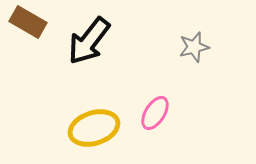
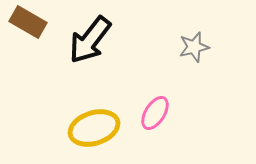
black arrow: moved 1 px right, 1 px up
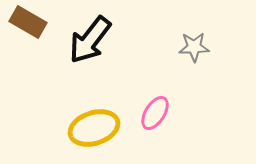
gray star: rotated 12 degrees clockwise
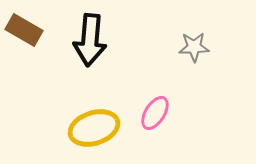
brown rectangle: moved 4 px left, 8 px down
black arrow: rotated 33 degrees counterclockwise
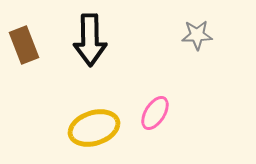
brown rectangle: moved 15 px down; rotated 39 degrees clockwise
black arrow: rotated 6 degrees counterclockwise
gray star: moved 3 px right, 12 px up
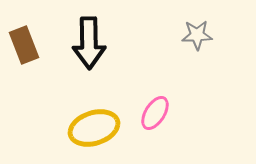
black arrow: moved 1 px left, 3 px down
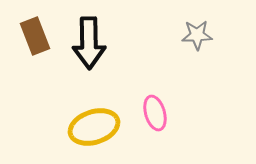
brown rectangle: moved 11 px right, 9 px up
pink ellipse: rotated 48 degrees counterclockwise
yellow ellipse: moved 1 px up
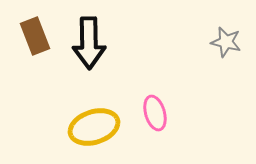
gray star: moved 29 px right, 7 px down; rotated 16 degrees clockwise
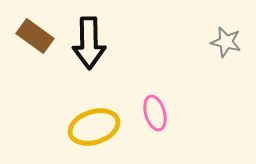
brown rectangle: rotated 33 degrees counterclockwise
